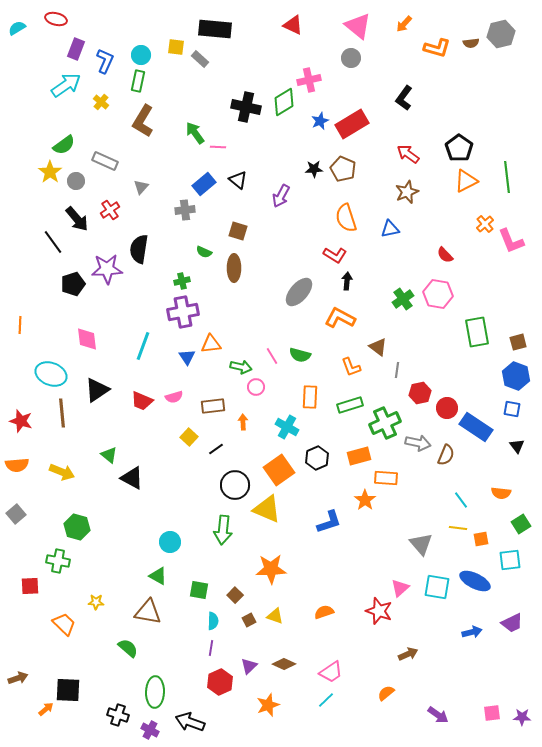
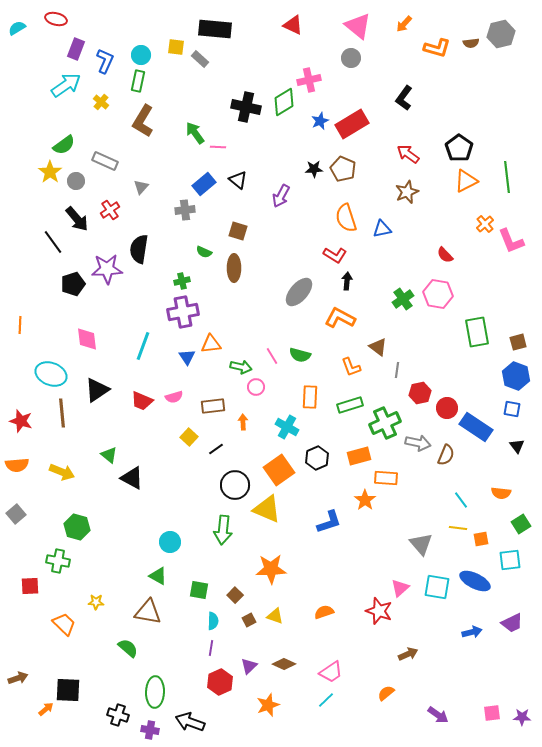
blue triangle at (390, 229): moved 8 px left
purple cross at (150, 730): rotated 18 degrees counterclockwise
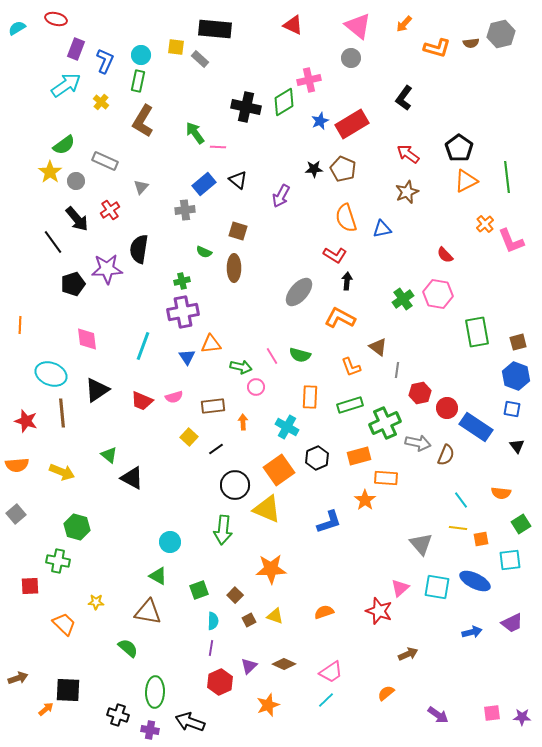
red star at (21, 421): moved 5 px right
green square at (199, 590): rotated 30 degrees counterclockwise
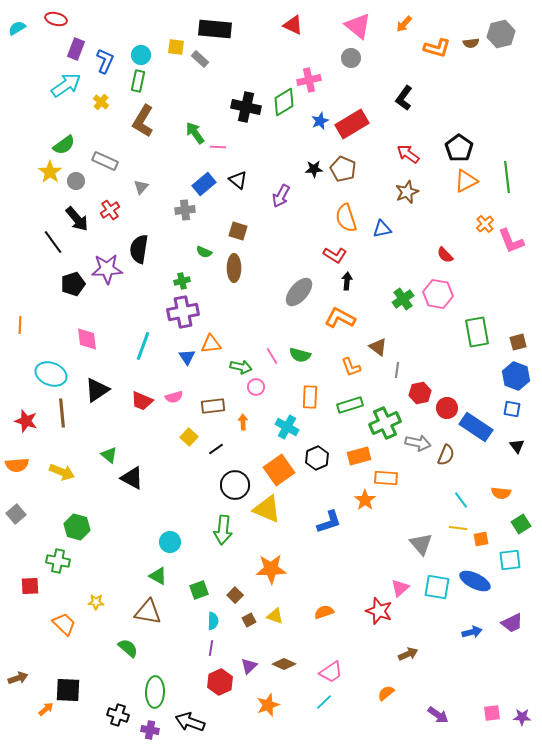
cyan line at (326, 700): moved 2 px left, 2 px down
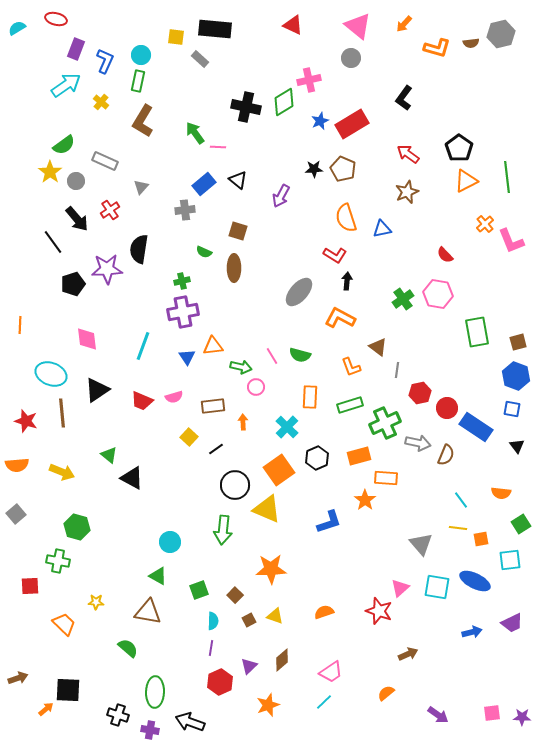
yellow square at (176, 47): moved 10 px up
orange triangle at (211, 344): moved 2 px right, 2 px down
cyan cross at (287, 427): rotated 15 degrees clockwise
brown diamond at (284, 664): moved 2 px left, 4 px up; rotated 65 degrees counterclockwise
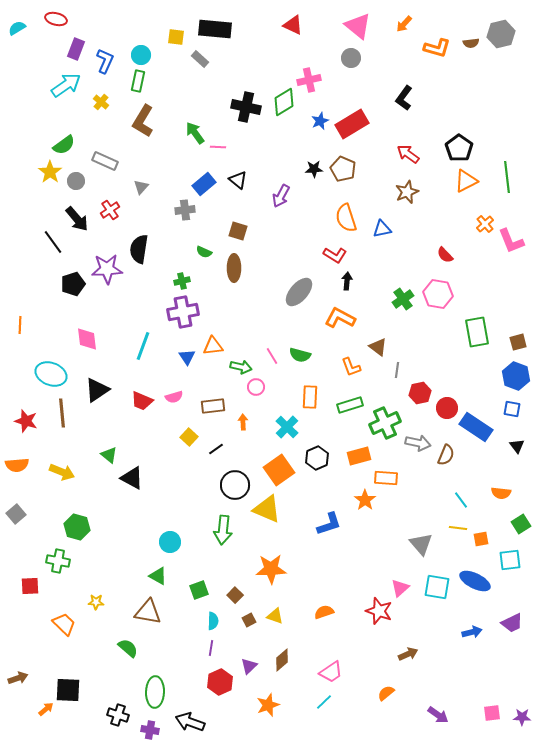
blue L-shape at (329, 522): moved 2 px down
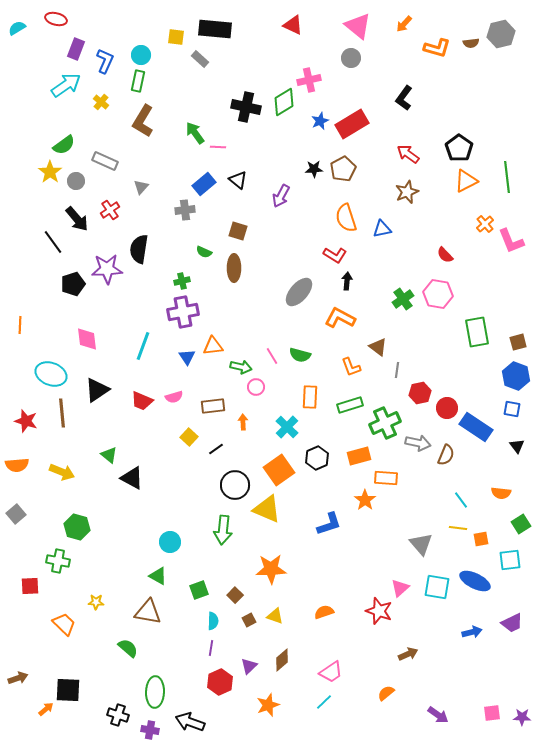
brown pentagon at (343, 169): rotated 20 degrees clockwise
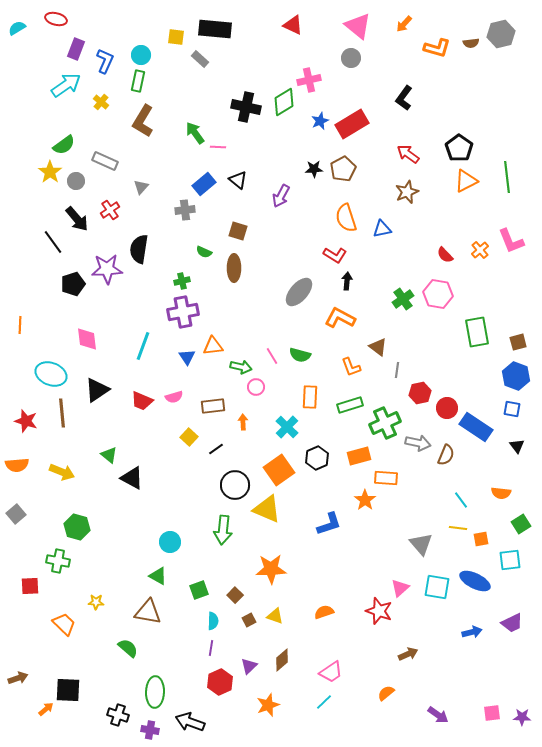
orange cross at (485, 224): moved 5 px left, 26 px down
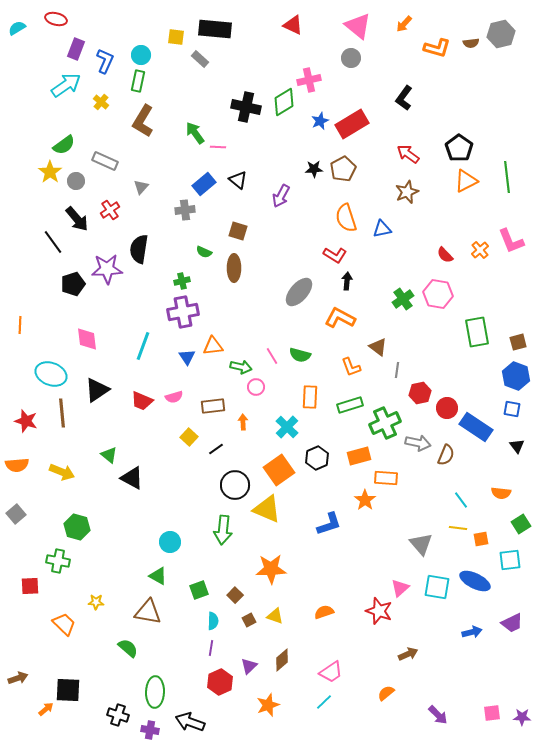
purple arrow at (438, 715): rotated 10 degrees clockwise
